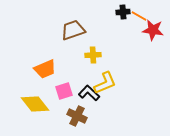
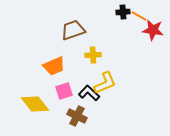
orange trapezoid: moved 9 px right, 3 px up
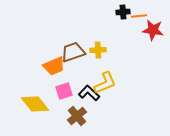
orange line: rotated 35 degrees counterclockwise
brown trapezoid: moved 22 px down
yellow cross: moved 5 px right, 5 px up
brown cross: rotated 24 degrees clockwise
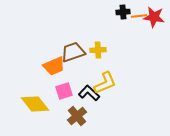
red star: moved 1 px right, 13 px up
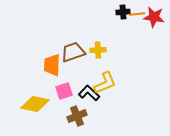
orange line: moved 2 px left, 2 px up
orange trapezoid: moved 2 px left, 1 px up; rotated 115 degrees clockwise
yellow diamond: rotated 40 degrees counterclockwise
brown cross: rotated 18 degrees clockwise
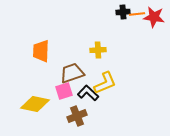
brown trapezoid: moved 1 px left, 21 px down
orange trapezoid: moved 11 px left, 14 px up
black L-shape: moved 1 px left
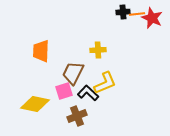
red star: moved 2 px left, 1 px down; rotated 15 degrees clockwise
brown trapezoid: moved 1 px right; rotated 45 degrees counterclockwise
